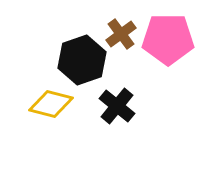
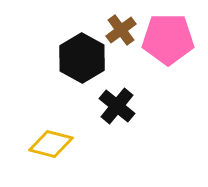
brown cross: moved 4 px up
black hexagon: moved 2 px up; rotated 12 degrees counterclockwise
yellow diamond: moved 40 px down
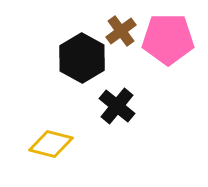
brown cross: moved 1 px down
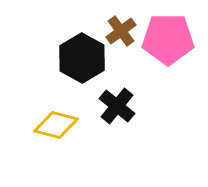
yellow diamond: moved 5 px right, 19 px up
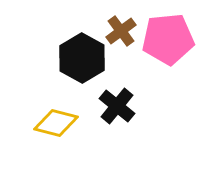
pink pentagon: rotated 6 degrees counterclockwise
yellow diamond: moved 2 px up
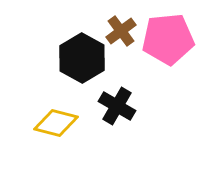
black cross: rotated 9 degrees counterclockwise
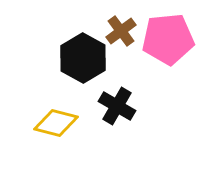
black hexagon: moved 1 px right
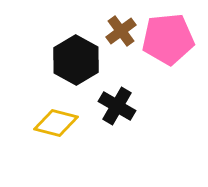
black hexagon: moved 7 px left, 2 px down
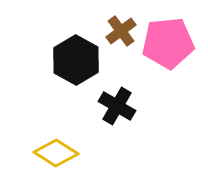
pink pentagon: moved 4 px down
yellow diamond: moved 30 px down; rotated 18 degrees clockwise
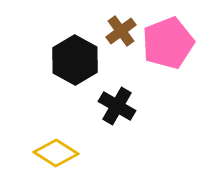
pink pentagon: rotated 15 degrees counterclockwise
black hexagon: moved 1 px left
